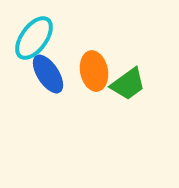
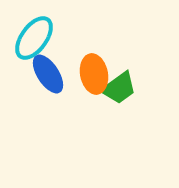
orange ellipse: moved 3 px down
green trapezoid: moved 9 px left, 4 px down
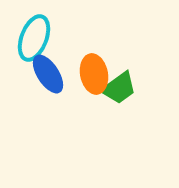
cyan ellipse: rotated 15 degrees counterclockwise
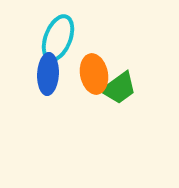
cyan ellipse: moved 24 px right
blue ellipse: rotated 36 degrees clockwise
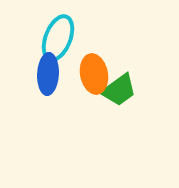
green trapezoid: moved 2 px down
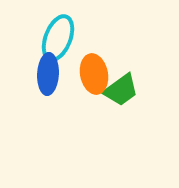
green trapezoid: moved 2 px right
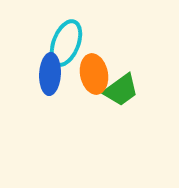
cyan ellipse: moved 8 px right, 5 px down
blue ellipse: moved 2 px right
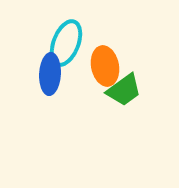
orange ellipse: moved 11 px right, 8 px up
green trapezoid: moved 3 px right
